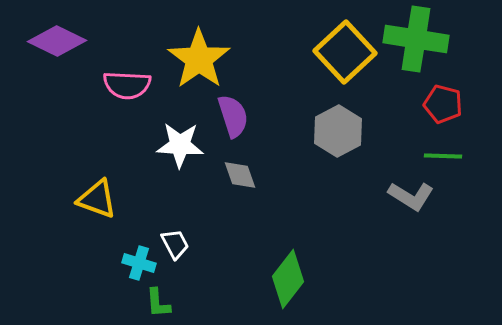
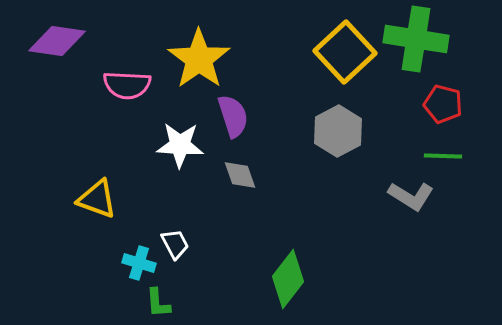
purple diamond: rotated 18 degrees counterclockwise
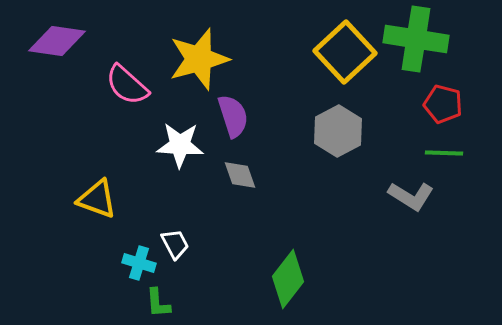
yellow star: rotated 20 degrees clockwise
pink semicircle: rotated 39 degrees clockwise
green line: moved 1 px right, 3 px up
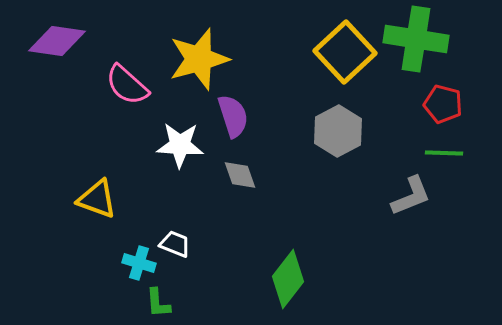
gray L-shape: rotated 54 degrees counterclockwise
white trapezoid: rotated 40 degrees counterclockwise
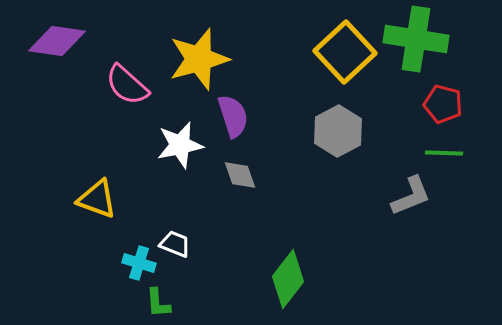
white star: rotated 15 degrees counterclockwise
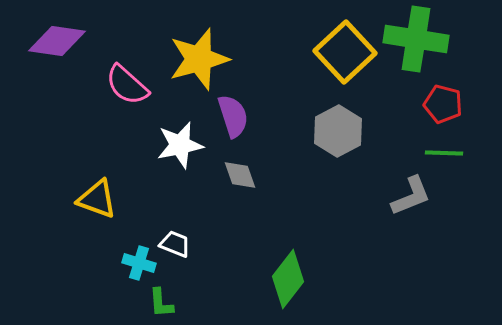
green L-shape: moved 3 px right
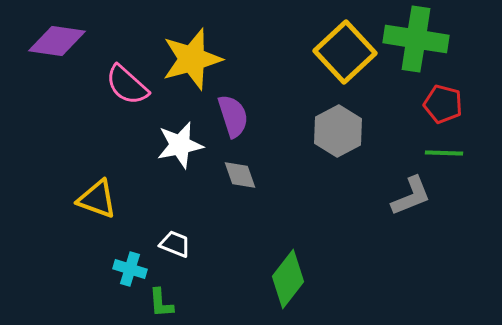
yellow star: moved 7 px left
cyan cross: moved 9 px left, 6 px down
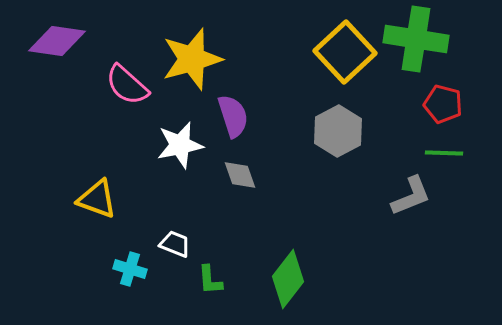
green L-shape: moved 49 px right, 23 px up
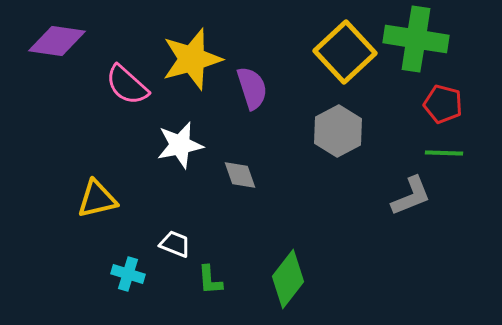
purple semicircle: moved 19 px right, 28 px up
yellow triangle: rotated 33 degrees counterclockwise
cyan cross: moved 2 px left, 5 px down
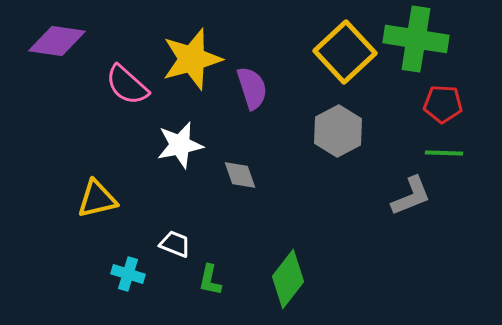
red pentagon: rotated 12 degrees counterclockwise
green L-shape: rotated 16 degrees clockwise
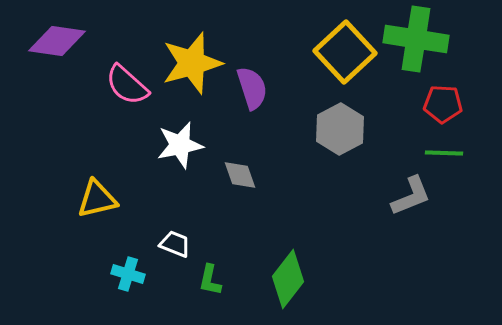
yellow star: moved 4 px down
gray hexagon: moved 2 px right, 2 px up
